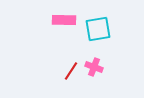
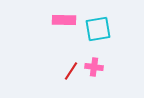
pink cross: rotated 12 degrees counterclockwise
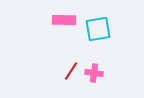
pink cross: moved 6 px down
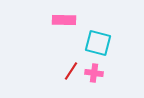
cyan square: moved 14 px down; rotated 24 degrees clockwise
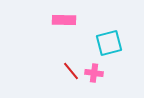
cyan square: moved 11 px right; rotated 28 degrees counterclockwise
red line: rotated 72 degrees counterclockwise
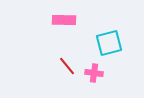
red line: moved 4 px left, 5 px up
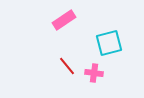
pink rectangle: rotated 35 degrees counterclockwise
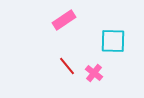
cyan square: moved 4 px right, 2 px up; rotated 16 degrees clockwise
pink cross: rotated 30 degrees clockwise
